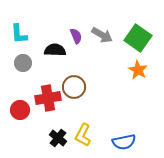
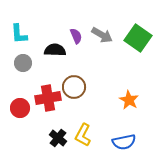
orange star: moved 9 px left, 30 px down
red circle: moved 2 px up
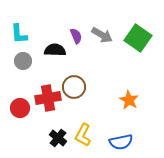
gray circle: moved 2 px up
blue semicircle: moved 3 px left
